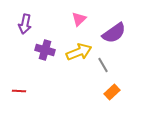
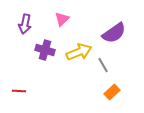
pink triangle: moved 17 px left
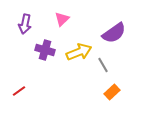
red line: rotated 40 degrees counterclockwise
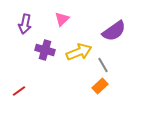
purple semicircle: moved 2 px up
orange rectangle: moved 12 px left, 6 px up
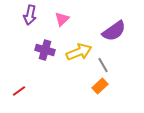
purple arrow: moved 5 px right, 9 px up
